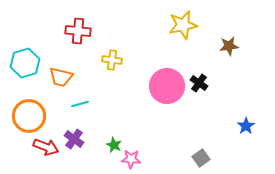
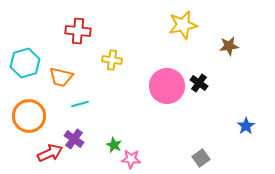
red arrow: moved 4 px right, 6 px down; rotated 45 degrees counterclockwise
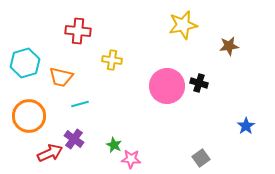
black cross: rotated 18 degrees counterclockwise
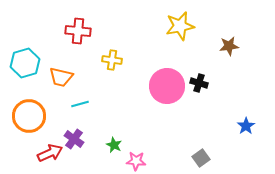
yellow star: moved 3 px left, 1 px down
pink star: moved 5 px right, 2 px down
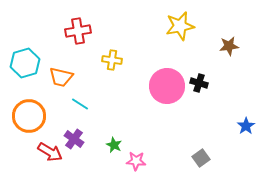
red cross: rotated 15 degrees counterclockwise
cyan line: rotated 48 degrees clockwise
red arrow: moved 1 px up; rotated 55 degrees clockwise
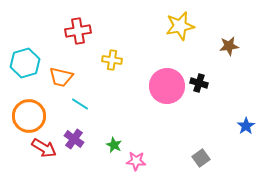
red arrow: moved 6 px left, 4 px up
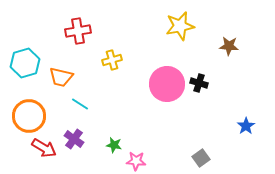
brown star: rotated 12 degrees clockwise
yellow cross: rotated 24 degrees counterclockwise
pink circle: moved 2 px up
green star: rotated 14 degrees counterclockwise
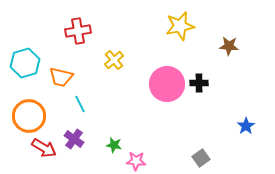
yellow cross: moved 2 px right; rotated 24 degrees counterclockwise
black cross: rotated 18 degrees counterclockwise
cyan line: rotated 30 degrees clockwise
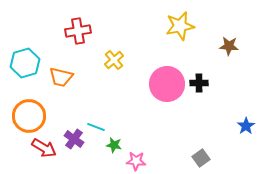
cyan line: moved 16 px right, 23 px down; rotated 42 degrees counterclockwise
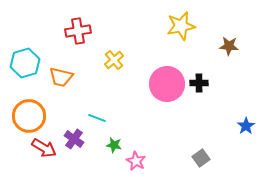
yellow star: moved 1 px right
cyan line: moved 1 px right, 9 px up
pink star: rotated 24 degrees clockwise
